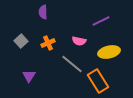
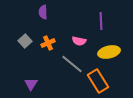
purple line: rotated 66 degrees counterclockwise
gray square: moved 4 px right
purple triangle: moved 2 px right, 8 px down
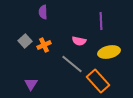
orange cross: moved 4 px left, 2 px down
orange rectangle: rotated 10 degrees counterclockwise
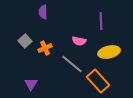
orange cross: moved 1 px right, 3 px down
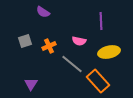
purple semicircle: rotated 56 degrees counterclockwise
gray square: rotated 24 degrees clockwise
orange cross: moved 4 px right, 2 px up
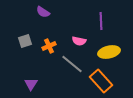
orange rectangle: moved 3 px right
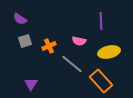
purple semicircle: moved 23 px left, 7 px down
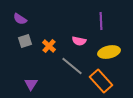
orange cross: rotated 24 degrees counterclockwise
gray line: moved 2 px down
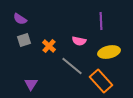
gray square: moved 1 px left, 1 px up
